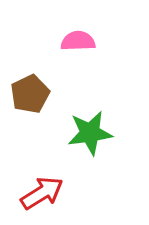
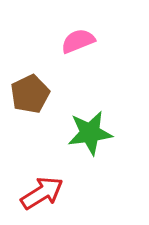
pink semicircle: rotated 20 degrees counterclockwise
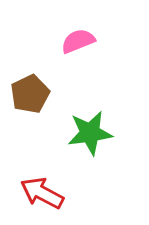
red arrow: rotated 120 degrees counterclockwise
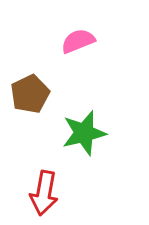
green star: moved 6 px left; rotated 6 degrees counterclockwise
red arrow: moved 2 px right; rotated 108 degrees counterclockwise
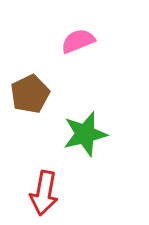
green star: moved 1 px right, 1 px down
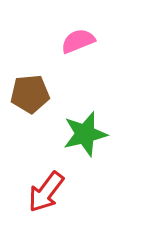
brown pentagon: rotated 21 degrees clockwise
red arrow: moved 2 px right, 1 px up; rotated 27 degrees clockwise
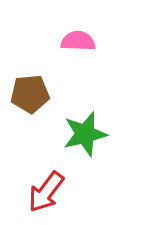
pink semicircle: rotated 24 degrees clockwise
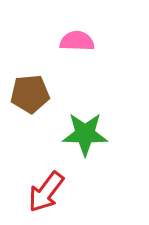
pink semicircle: moved 1 px left
green star: rotated 15 degrees clockwise
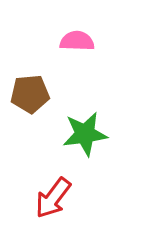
green star: rotated 9 degrees counterclockwise
red arrow: moved 7 px right, 6 px down
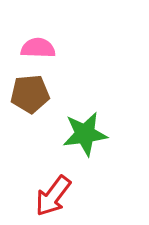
pink semicircle: moved 39 px left, 7 px down
red arrow: moved 2 px up
